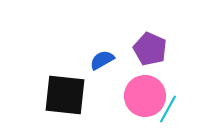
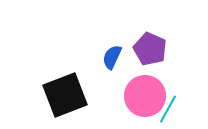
blue semicircle: moved 10 px right, 3 px up; rotated 35 degrees counterclockwise
black square: rotated 27 degrees counterclockwise
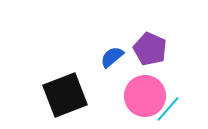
blue semicircle: rotated 25 degrees clockwise
cyan line: rotated 12 degrees clockwise
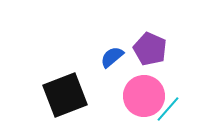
pink circle: moved 1 px left
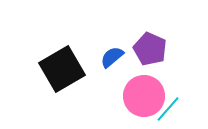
black square: moved 3 px left, 26 px up; rotated 9 degrees counterclockwise
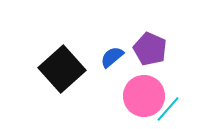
black square: rotated 12 degrees counterclockwise
